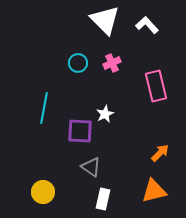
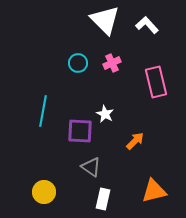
pink rectangle: moved 4 px up
cyan line: moved 1 px left, 3 px down
white star: rotated 18 degrees counterclockwise
orange arrow: moved 25 px left, 12 px up
yellow circle: moved 1 px right
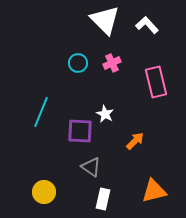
cyan line: moved 2 px left, 1 px down; rotated 12 degrees clockwise
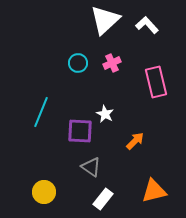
white triangle: rotated 32 degrees clockwise
white rectangle: rotated 25 degrees clockwise
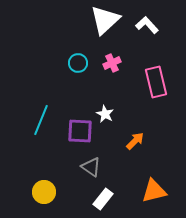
cyan line: moved 8 px down
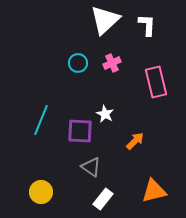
white L-shape: rotated 45 degrees clockwise
yellow circle: moved 3 px left
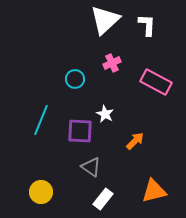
cyan circle: moved 3 px left, 16 px down
pink rectangle: rotated 48 degrees counterclockwise
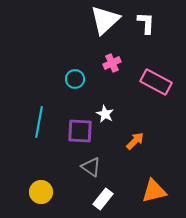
white L-shape: moved 1 px left, 2 px up
cyan line: moved 2 px left, 2 px down; rotated 12 degrees counterclockwise
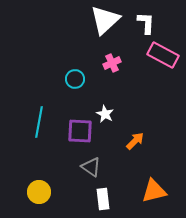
pink rectangle: moved 7 px right, 27 px up
yellow circle: moved 2 px left
white rectangle: rotated 45 degrees counterclockwise
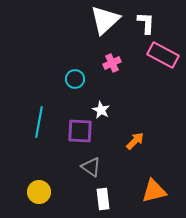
white star: moved 4 px left, 4 px up
